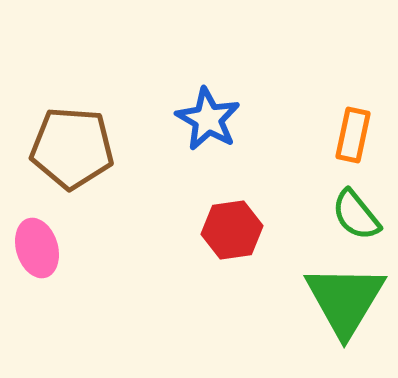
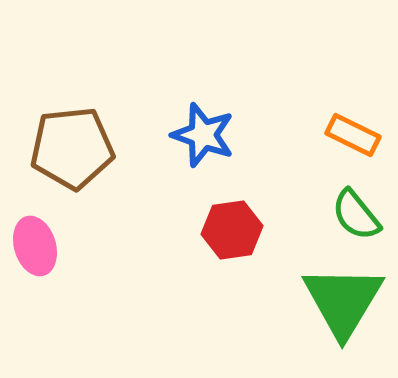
blue star: moved 5 px left, 16 px down; rotated 10 degrees counterclockwise
orange rectangle: rotated 76 degrees counterclockwise
brown pentagon: rotated 10 degrees counterclockwise
pink ellipse: moved 2 px left, 2 px up
green triangle: moved 2 px left, 1 px down
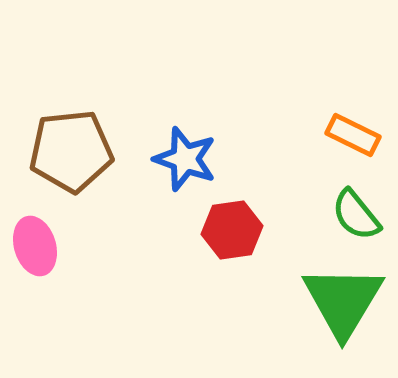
blue star: moved 18 px left, 24 px down
brown pentagon: moved 1 px left, 3 px down
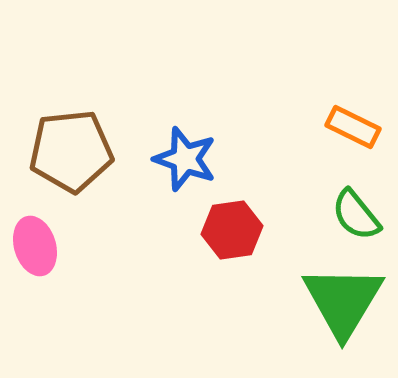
orange rectangle: moved 8 px up
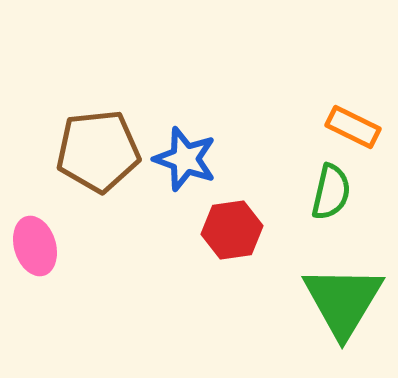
brown pentagon: moved 27 px right
green semicircle: moved 25 px left, 23 px up; rotated 128 degrees counterclockwise
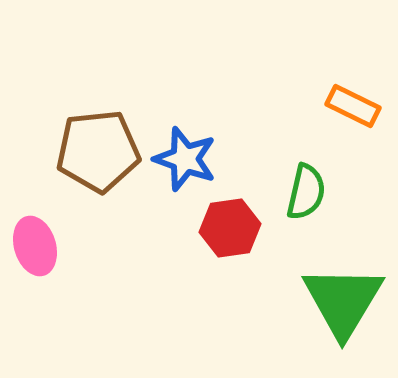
orange rectangle: moved 21 px up
green semicircle: moved 25 px left
red hexagon: moved 2 px left, 2 px up
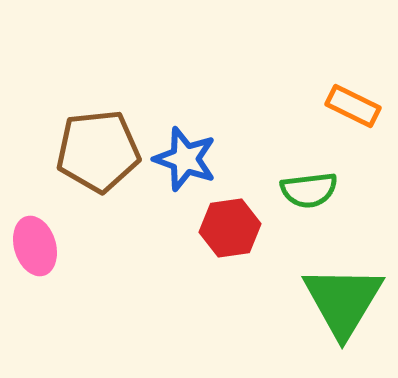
green semicircle: moved 3 px right, 2 px up; rotated 70 degrees clockwise
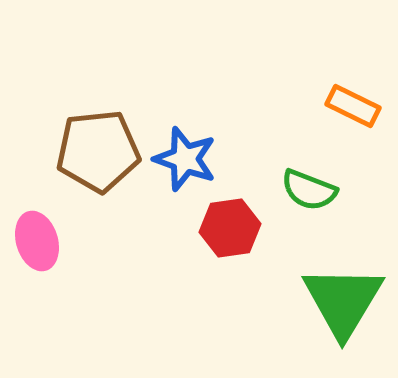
green semicircle: rotated 28 degrees clockwise
pink ellipse: moved 2 px right, 5 px up
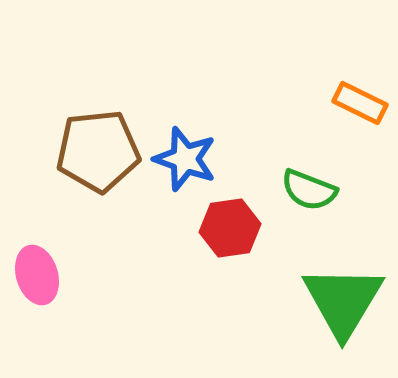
orange rectangle: moved 7 px right, 3 px up
pink ellipse: moved 34 px down
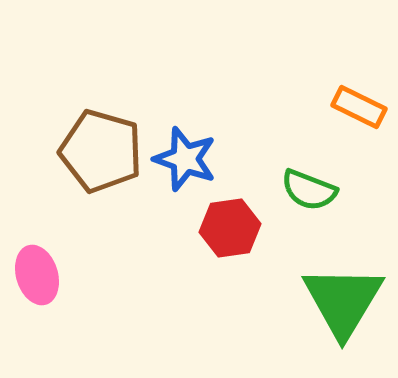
orange rectangle: moved 1 px left, 4 px down
brown pentagon: moved 3 px right; rotated 22 degrees clockwise
